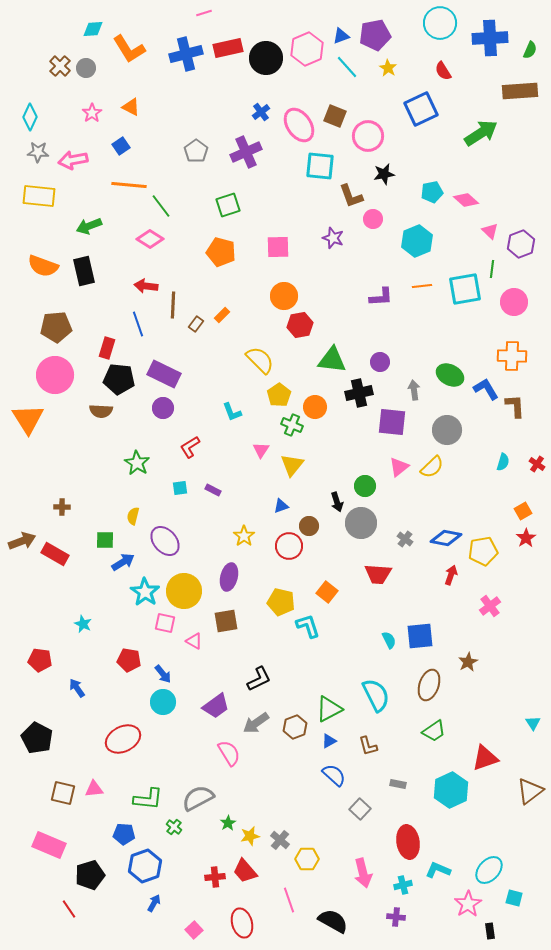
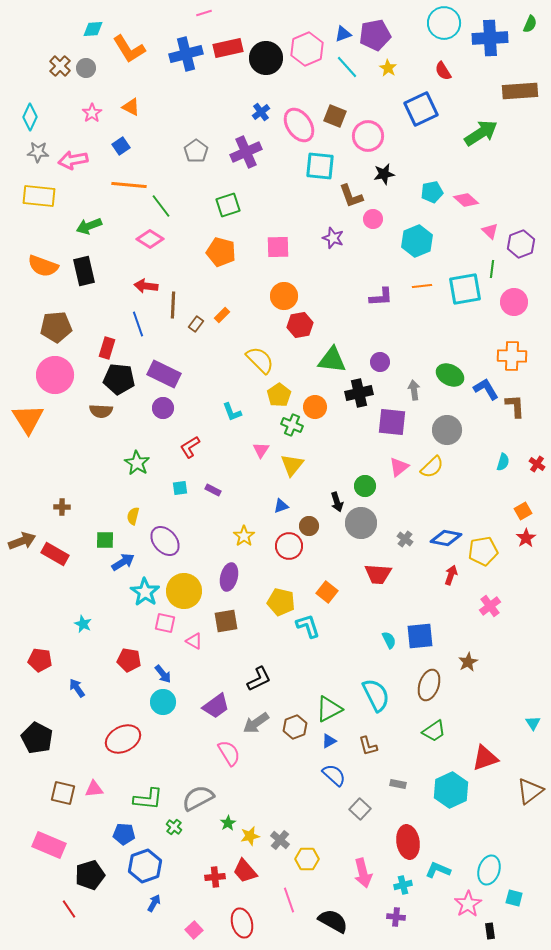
cyan circle at (440, 23): moved 4 px right
blue triangle at (341, 36): moved 2 px right, 2 px up
green semicircle at (530, 50): moved 26 px up
cyan ellipse at (489, 870): rotated 24 degrees counterclockwise
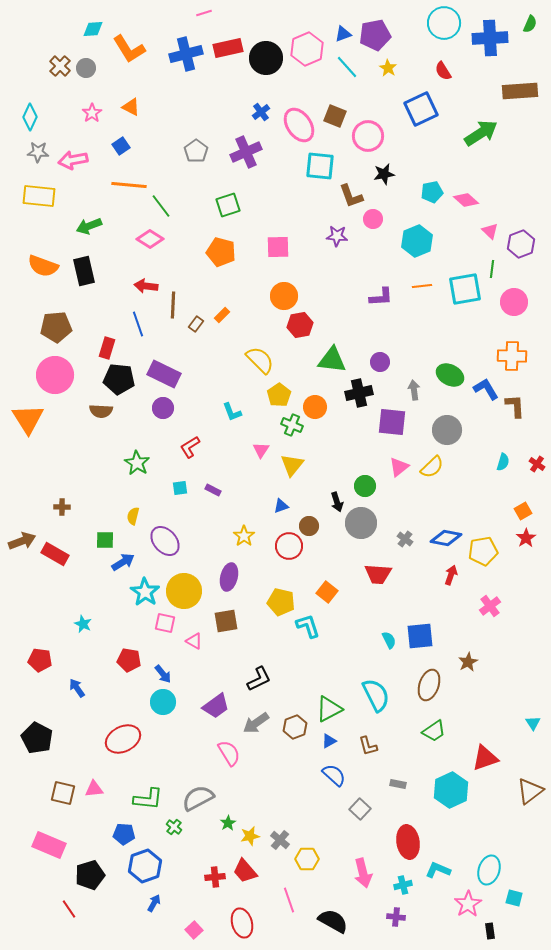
purple star at (333, 238): moved 4 px right, 2 px up; rotated 15 degrees counterclockwise
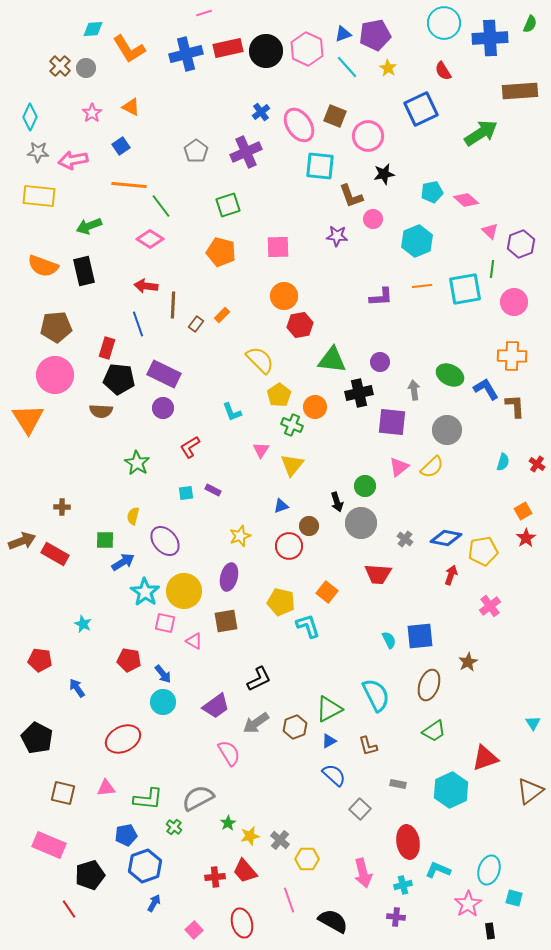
pink hexagon at (307, 49): rotated 12 degrees counterclockwise
black circle at (266, 58): moved 7 px up
cyan square at (180, 488): moved 6 px right, 5 px down
yellow star at (244, 536): moved 4 px left; rotated 15 degrees clockwise
pink triangle at (94, 789): moved 12 px right, 1 px up
blue pentagon at (124, 834): moved 2 px right, 1 px down; rotated 15 degrees counterclockwise
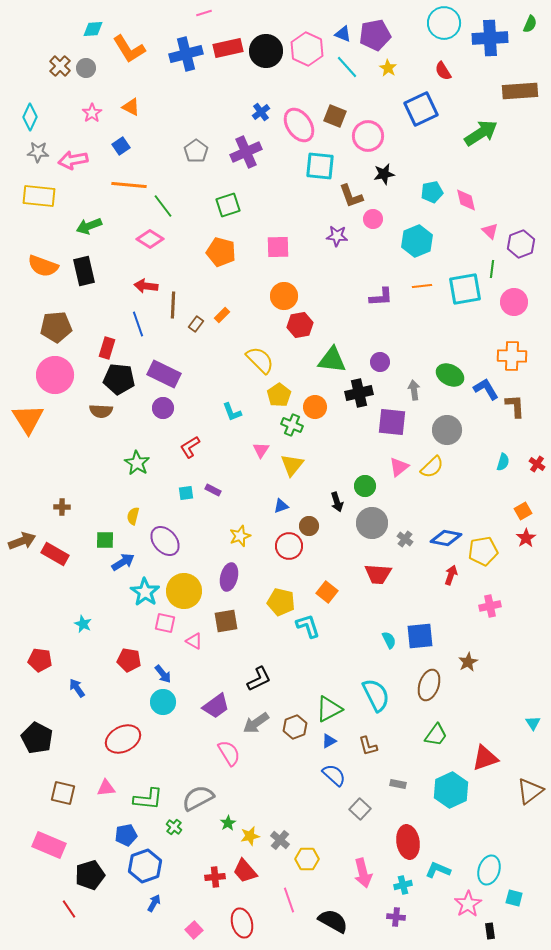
blue triangle at (343, 34): rotated 42 degrees clockwise
pink diamond at (466, 200): rotated 35 degrees clockwise
green line at (161, 206): moved 2 px right
gray circle at (361, 523): moved 11 px right
pink cross at (490, 606): rotated 25 degrees clockwise
green trapezoid at (434, 731): moved 2 px right, 4 px down; rotated 20 degrees counterclockwise
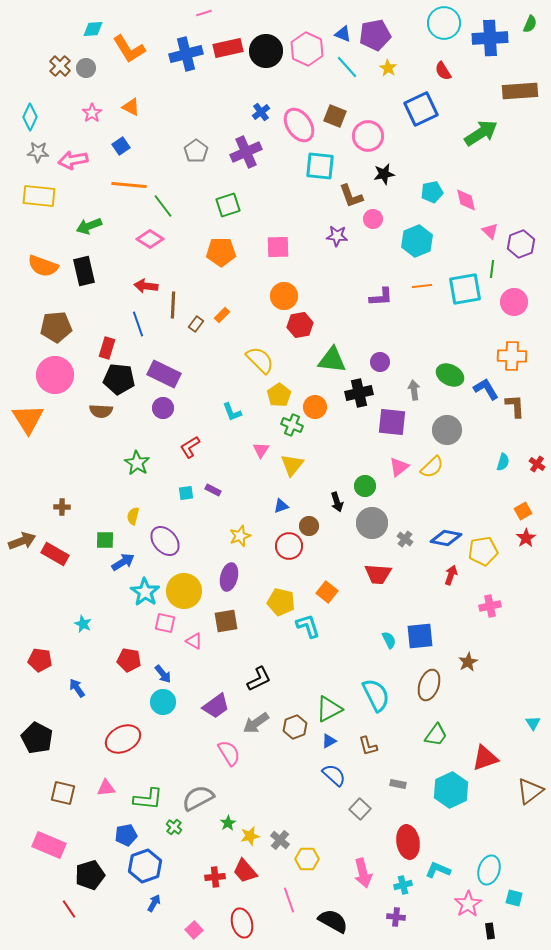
orange pentagon at (221, 252): rotated 16 degrees counterclockwise
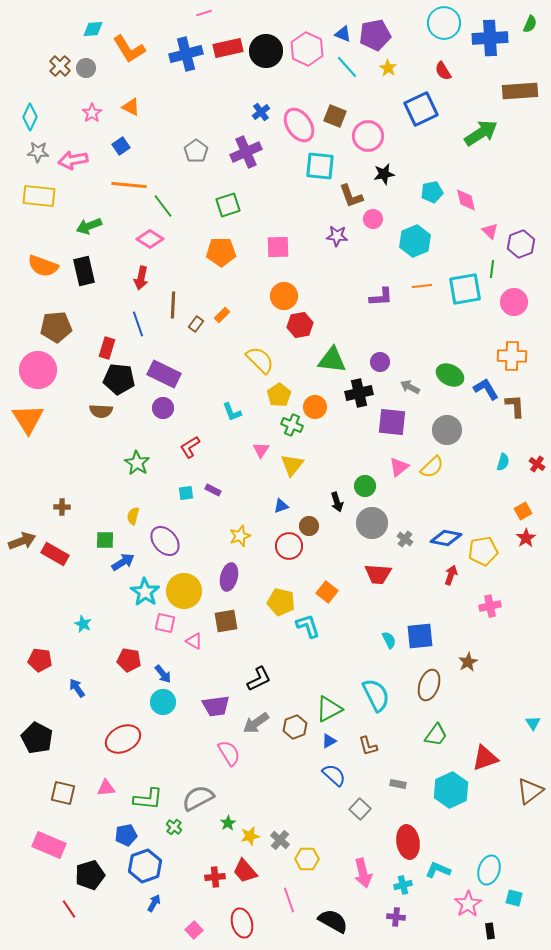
cyan hexagon at (417, 241): moved 2 px left
red arrow at (146, 286): moved 5 px left, 8 px up; rotated 85 degrees counterclockwise
pink circle at (55, 375): moved 17 px left, 5 px up
gray arrow at (414, 390): moved 4 px left, 3 px up; rotated 54 degrees counterclockwise
purple trapezoid at (216, 706): rotated 28 degrees clockwise
